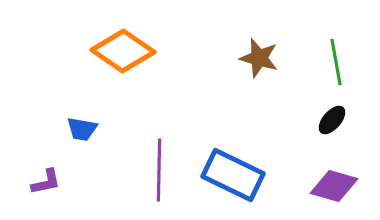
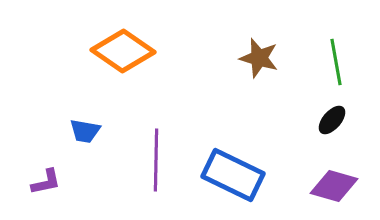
blue trapezoid: moved 3 px right, 2 px down
purple line: moved 3 px left, 10 px up
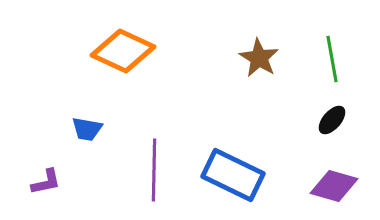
orange diamond: rotated 10 degrees counterclockwise
brown star: rotated 15 degrees clockwise
green line: moved 4 px left, 3 px up
blue trapezoid: moved 2 px right, 2 px up
purple line: moved 2 px left, 10 px down
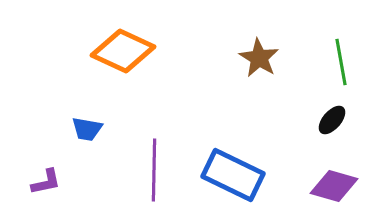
green line: moved 9 px right, 3 px down
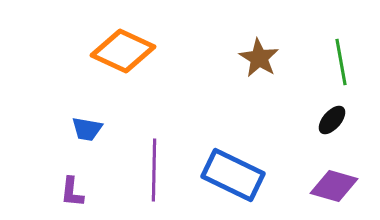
purple L-shape: moved 26 px right, 10 px down; rotated 108 degrees clockwise
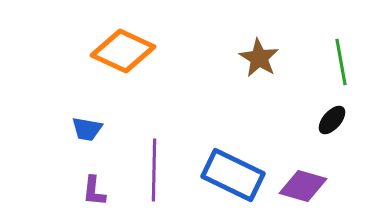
purple diamond: moved 31 px left
purple L-shape: moved 22 px right, 1 px up
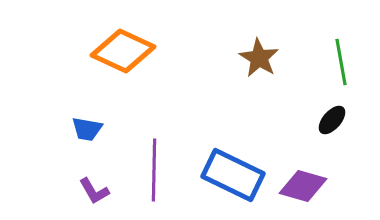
purple L-shape: rotated 36 degrees counterclockwise
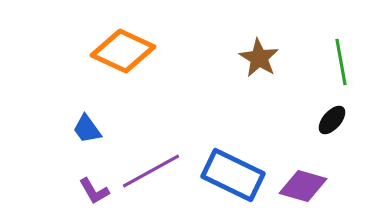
blue trapezoid: rotated 44 degrees clockwise
purple line: moved 3 px left, 1 px down; rotated 60 degrees clockwise
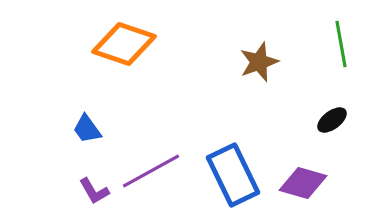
orange diamond: moved 1 px right, 7 px up; rotated 6 degrees counterclockwise
brown star: moved 4 px down; rotated 21 degrees clockwise
green line: moved 18 px up
black ellipse: rotated 12 degrees clockwise
blue rectangle: rotated 38 degrees clockwise
purple diamond: moved 3 px up
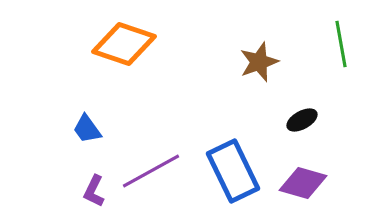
black ellipse: moved 30 px left; rotated 8 degrees clockwise
blue rectangle: moved 4 px up
purple L-shape: rotated 56 degrees clockwise
